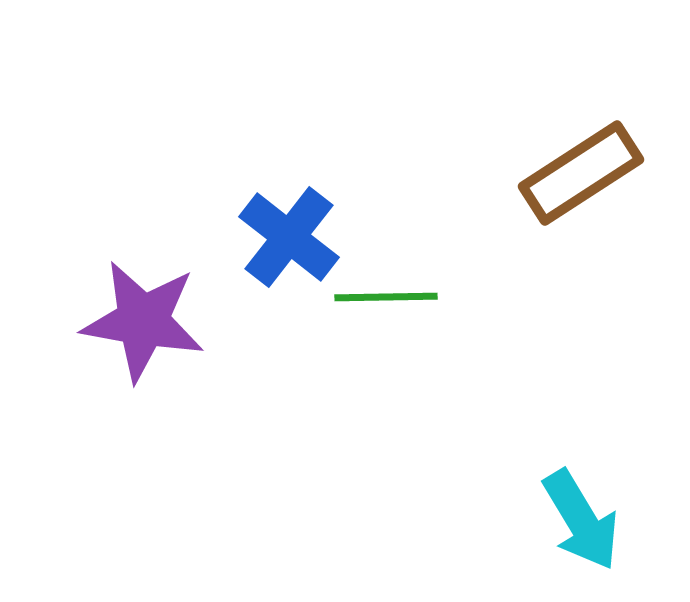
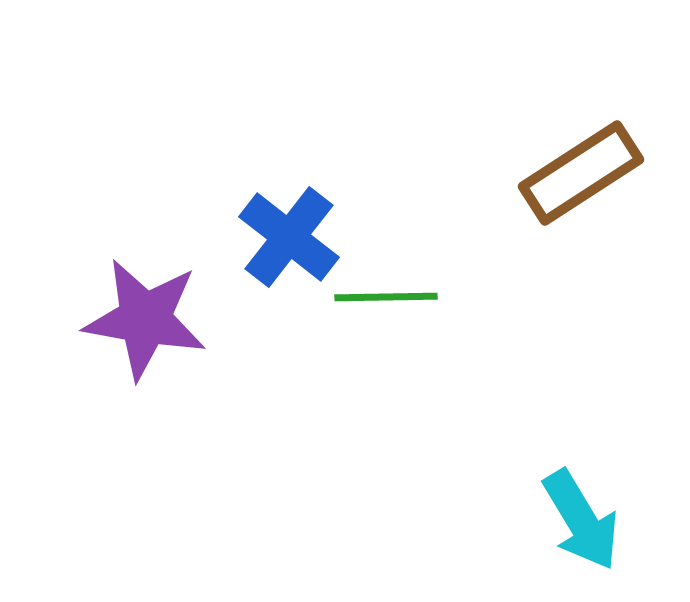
purple star: moved 2 px right, 2 px up
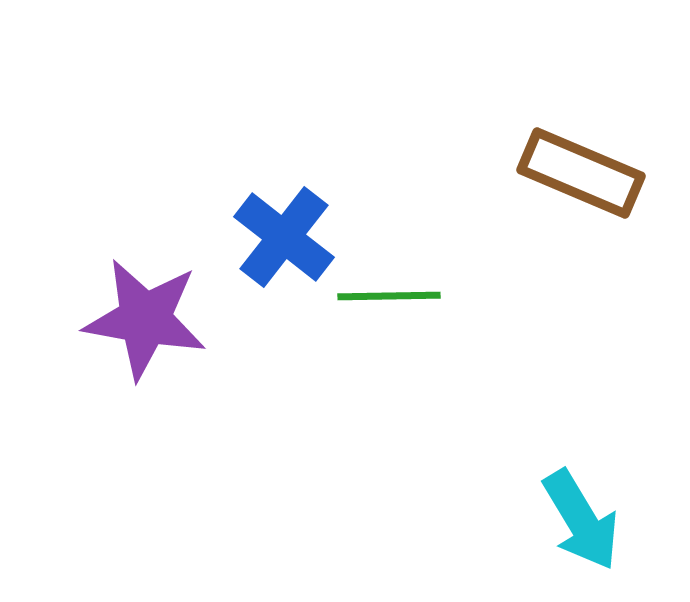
brown rectangle: rotated 56 degrees clockwise
blue cross: moved 5 px left
green line: moved 3 px right, 1 px up
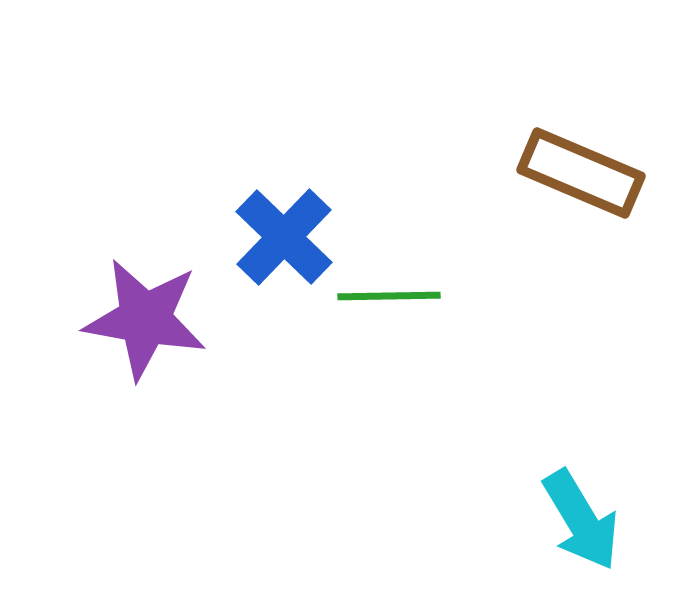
blue cross: rotated 6 degrees clockwise
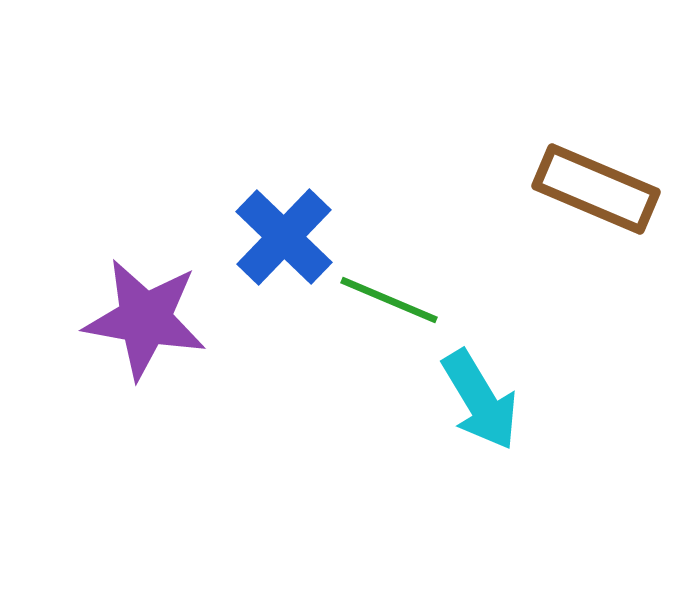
brown rectangle: moved 15 px right, 16 px down
green line: moved 4 px down; rotated 24 degrees clockwise
cyan arrow: moved 101 px left, 120 px up
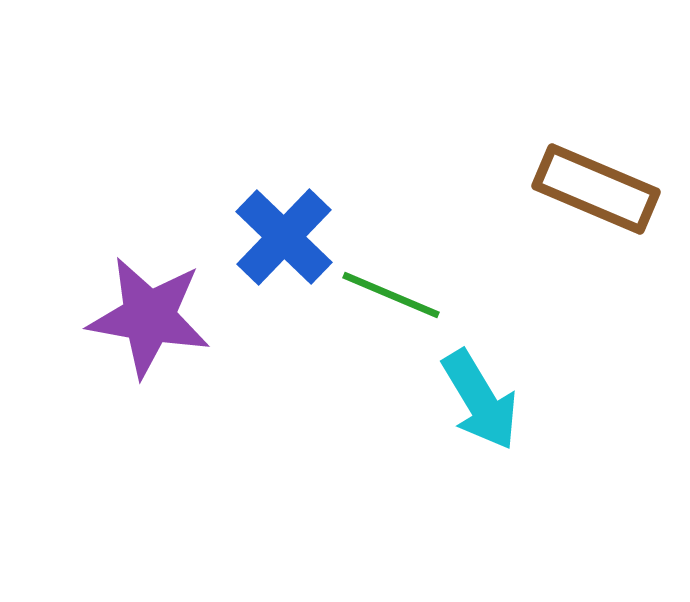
green line: moved 2 px right, 5 px up
purple star: moved 4 px right, 2 px up
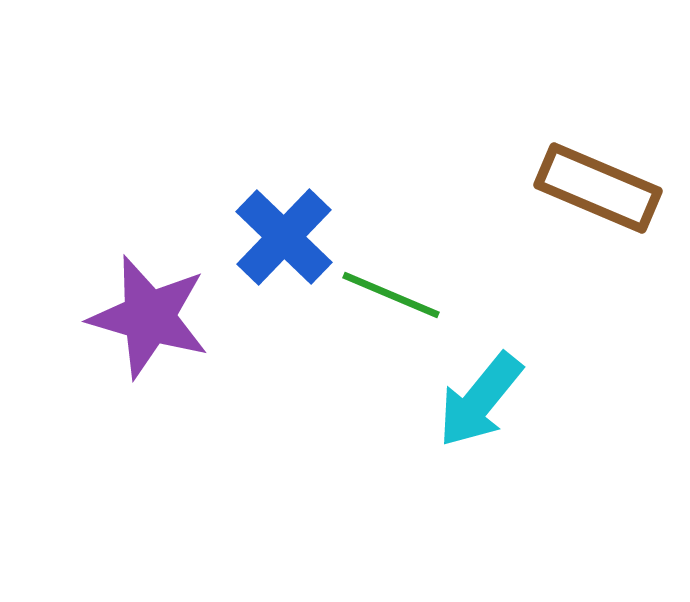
brown rectangle: moved 2 px right, 1 px up
purple star: rotated 6 degrees clockwise
cyan arrow: rotated 70 degrees clockwise
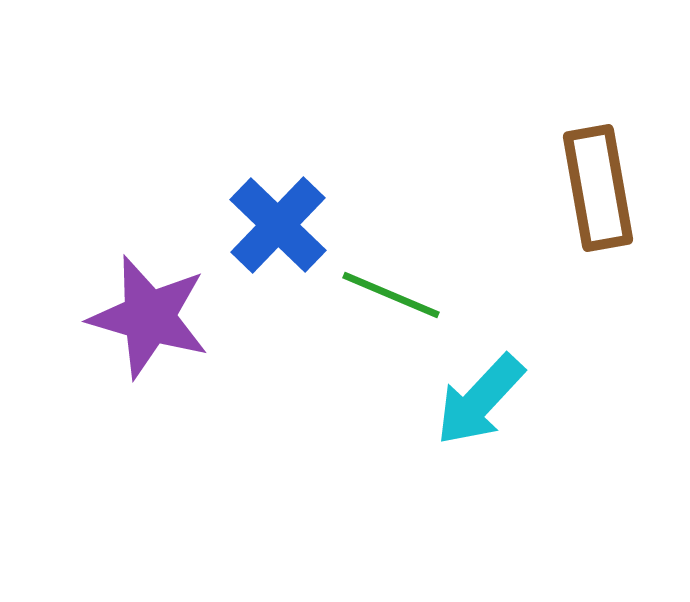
brown rectangle: rotated 57 degrees clockwise
blue cross: moved 6 px left, 12 px up
cyan arrow: rotated 4 degrees clockwise
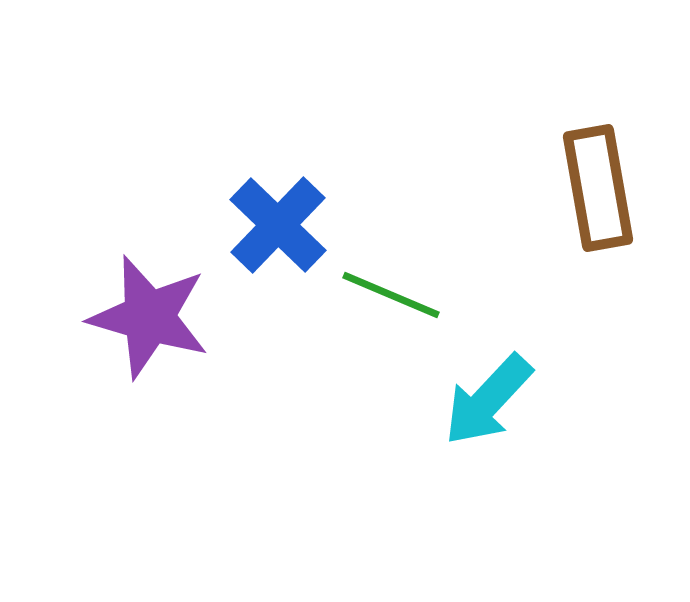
cyan arrow: moved 8 px right
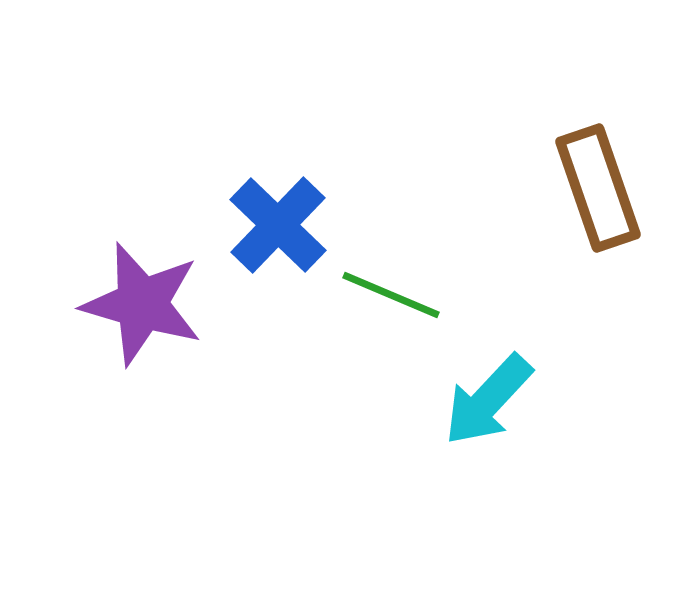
brown rectangle: rotated 9 degrees counterclockwise
purple star: moved 7 px left, 13 px up
